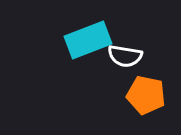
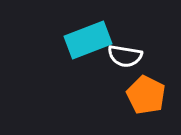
orange pentagon: rotated 15 degrees clockwise
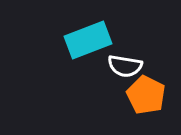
white semicircle: moved 10 px down
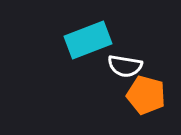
orange pentagon: rotated 12 degrees counterclockwise
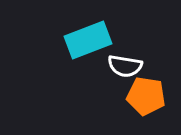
orange pentagon: moved 1 px down; rotated 6 degrees counterclockwise
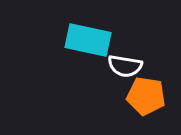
cyan rectangle: rotated 33 degrees clockwise
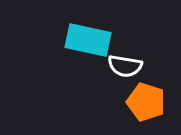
orange pentagon: moved 6 px down; rotated 9 degrees clockwise
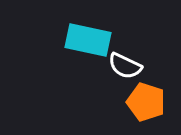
white semicircle: rotated 16 degrees clockwise
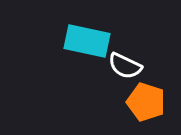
cyan rectangle: moved 1 px left, 1 px down
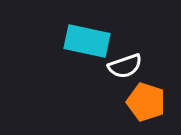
white semicircle: rotated 44 degrees counterclockwise
